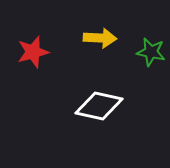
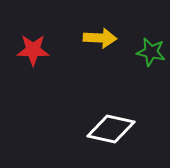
red star: moved 2 px up; rotated 16 degrees clockwise
white diamond: moved 12 px right, 23 px down
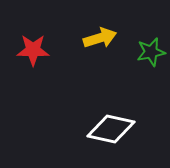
yellow arrow: rotated 20 degrees counterclockwise
green star: rotated 24 degrees counterclockwise
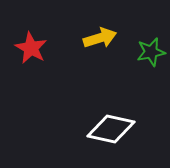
red star: moved 2 px left, 2 px up; rotated 28 degrees clockwise
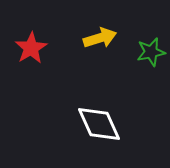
red star: rotated 12 degrees clockwise
white diamond: moved 12 px left, 5 px up; rotated 54 degrees clockwise
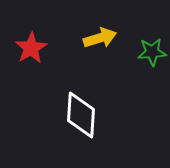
green star: moved 1 px right; rotated 8 degrees clockwise
white diamond: moved 18 px left, 9 px up; rotated 27 degrees clockwise
